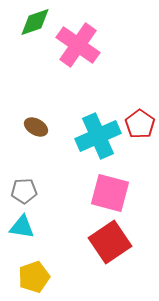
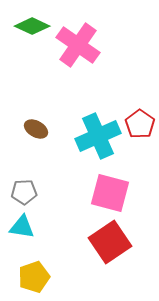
green diamond: moved 3 px left, 4 px down; rotated 44 degrees clockwise
brown ellipse: moved 2 px down
gray pentagon: moved 1 px down
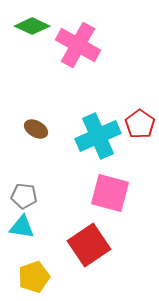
pink cross: rotated 6 degrees counterclockwise
gray pentagon: moved 4 px down; rotated 10 degrees clockwise
red square: moved 21 px left, 3 px down
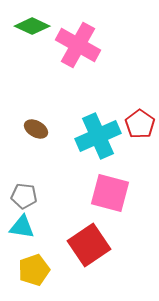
yellow pentagon: moved 7 px up
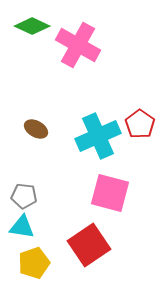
yellow pentagon: moved 7 px up
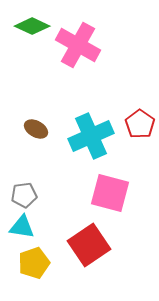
cyan cross: moved 7 px left
gray pentagon: moved 1 px up; rotated 15 degrees counterclockwise
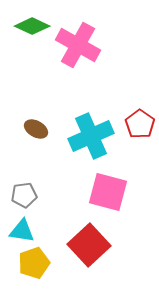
pink square: moved 2 px left, 1 px up
cyan triangle: moved 4 px down
red square: rotated 9 degrees counterclockwise
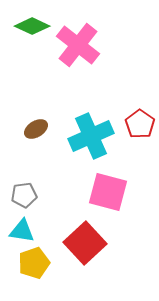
pink cross: rotated 9 degrees clockwise
brown ellipse: rotated 60 degrees counterclockwise
red square: moved 4 px left, 2 px up
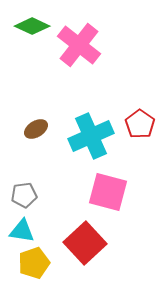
pink cross: moved 1 px right
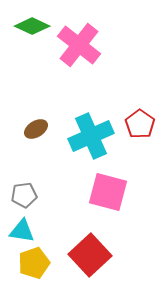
red square: moved 5 px right, 12 px down
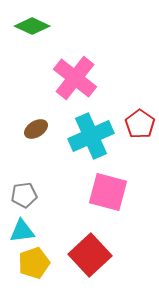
pink cross: moved 4 px left, 33 px down
cyan triangle: rotated 16 degrees counterclockwise
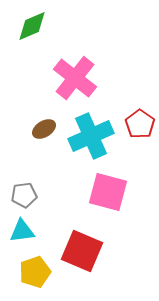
green diamond: rotated 48 degrees counterclockwise
brown ellipse: moved 8 px right
red square: moved 8 px left, 4 px up; rotated 24 degrees counterclockwise
yellow pentagon: moved 1 px right, 9 px down
